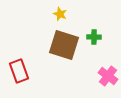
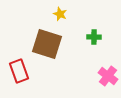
brown square: moved 17 px left, 1 px up
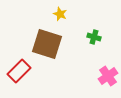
green cross: rotated 16 degrees clockwise
red rectangle: rotated 65 degrees clockwise
pink cross: rotated 18 degrees clockwise
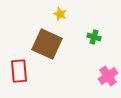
brown square: rotated 8 degrees clockwise
red rectangle: rotated 50 degrees counterclockwise
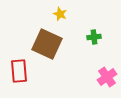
green cross: rotated 24 degrees counterclockwise
pink cross: moved 1 px left, 1 px down
